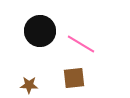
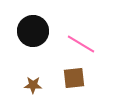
black circle: moved 7 px left
brown star: moved 4 px right
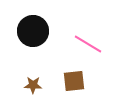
pink line: moved 7 px right
brown square: moved 3 px down
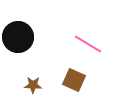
black circle: moved 15 px left, 6 px down
brown square: moved 1 px up; rotated 30 degrees clockwise
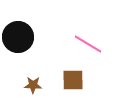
brown square: moved 1 px left; rotated 25 degrees counterclockwise
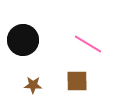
black circle: moved 5 px right, 3 px down
brown square: moved 4 px right, 1 px down
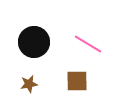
black circle: moved 11 px right, 2 px down
brown star: moved 4 px left, 1 px up; rotated 12 degrees counterclockwise
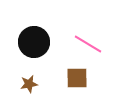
brown square: moved 3 px up
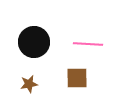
pink line: rotated 28 degrees counterclockwise
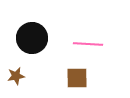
black circle: moved 2 px left, 4 px up
brown star: moved 13 px left, 8 px up
